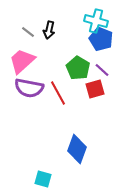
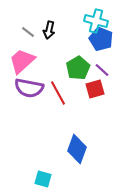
green pentagon: rotated 10 degrees clockwise
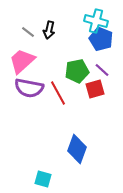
green pentagon: moved 1 px left, 3 px down; rotated 20 degrees clockwise
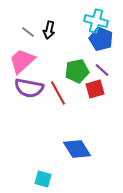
blue diamond: rotated 52 degrees counterclockwise
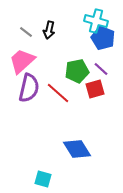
gray line: moved 2 px left
blue pentagon: moved 2 px right, 1 px up
purple line: moved 1 px left, 1 px up
purple semicircle: rotated 88 degrees counterclockwise
red line: rotated 20 degrees counterclockwise
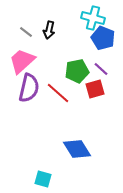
cyan cross: moved 3 px left, 3 px up
